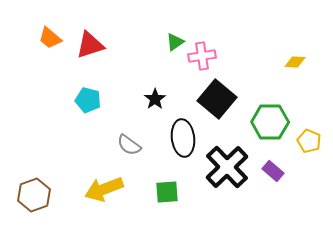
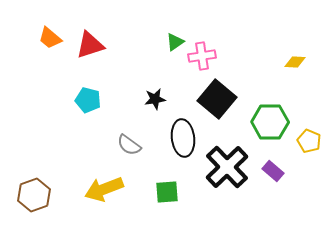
black star: rotated 25 degrees clockwise
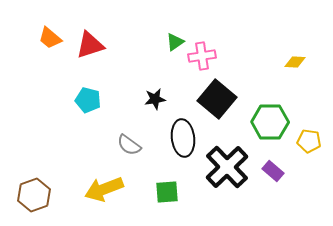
yellow pentagon: rotated 15 degrees counterclockwise
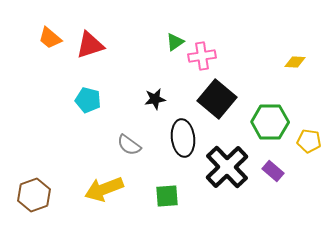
green square: moved 4 px down
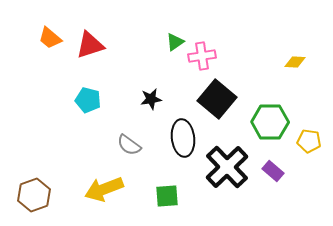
black star: moved 4 px left
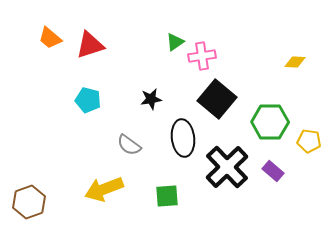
brown hexagon: moved 5 px left, 7 px down
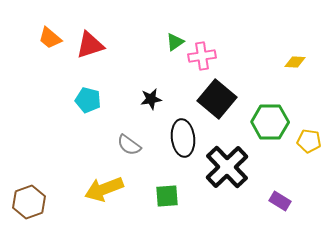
purple rectangle: moved 7 px right, 30 px down; rotated 10 degrees counterclockwise
